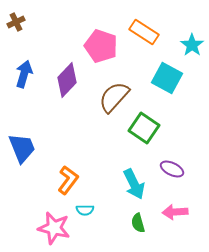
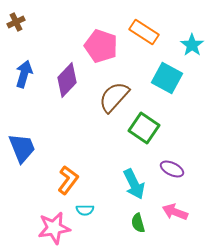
pink arrow: rotated 25 degrees clockwise
pink star: rotated 24 degrees counterclockwise
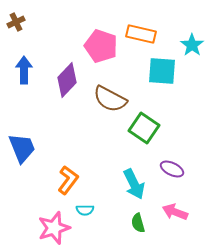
orange rectangle: moved 3 px left, 2 px down; rotated 20 degrees counterclockwise
blue arrow: moved 4 px up; rotated 16 degrees counterclockwise
cyan square: moved 5 px left, 7 px up; rotated 24 degrees counterclockwise
brown semicircle: moved 4 px left, 2 px down; rotated 104 degrees counterclockwise
pink star: rotated 8 degrees counterclockwise
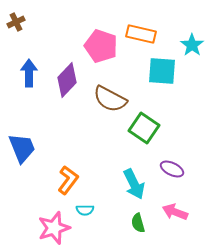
blue arrow: moved 5 px right, 3 px down
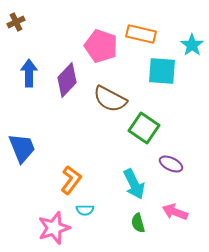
purple ellipse: moved 1 px left, 5 px up
orange L-shape: moved 3 px right
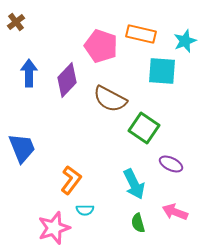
brown cross: rotated 12 degrees counterclockwise
cyan star: moved 7 px left, 4 px up; rotated 15 degrees clockwise
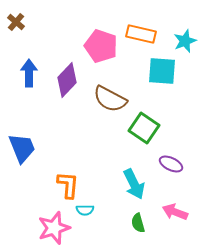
brown cross: rotated 12 degrees counterclockwise
orange L-shape: moved 3 px left, 5 px down; rotated 32 degrees counterclockwise
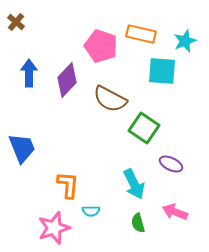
cyan semicircle: moved 6 px right, 1 px down
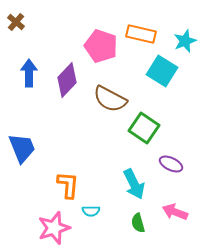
cyan square: rotated 28 degrees clockwise
